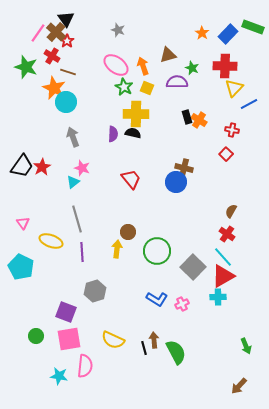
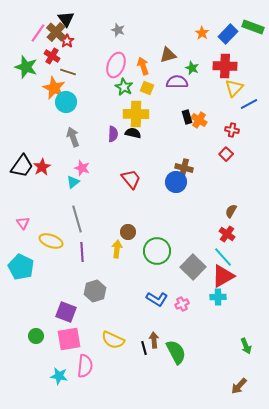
pink ellipse at (116, 65): rotated 75 degrees clockwise
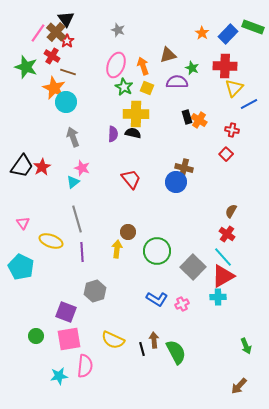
black line at (144, 348): moved 2 px left, 1 px down
cyan star at (59, 376): rotated 18 degrees counterclockwise
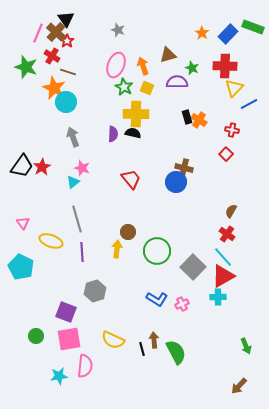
pink line at (38, 33): rotated 12 degrees counterclockwise
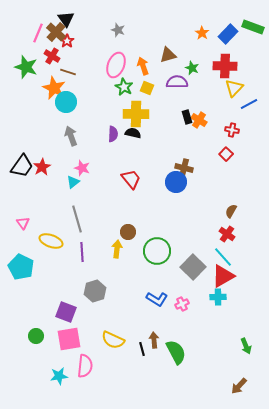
gray arrow at (73, 137): moved 2 px left, 1 px up
